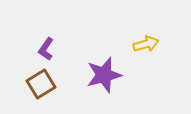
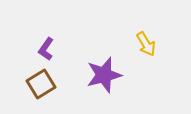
yellow arrow: rotated 75 degrees clockwise
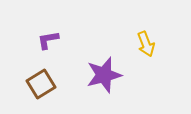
yellow arrow: rotated 10 degrees clockwise
purple L-shape: moved 2 px right, 9 px up; rotated 45 degrees clockwise
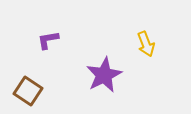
purple star: rotated 12 degrees counterclockwise
brown square: moved 13 px left, 7 px down; rotated 24 degrees counterclockwise
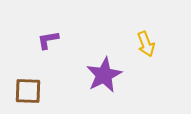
brown square: rotated 32 degrees counterclockwise
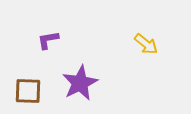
yellow arrow: rotated 30 degrees counterclockwise
purple star: moved 24 px left, 8 px down
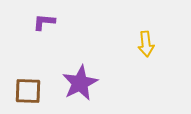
purple L-shape: moved 4 px left, 18 px up; rotated 15 degrees clockwise
yellow arrow: rotated 45 degrees clockwise
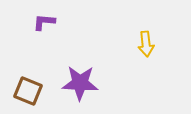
purple star: rotated 30 degrees clockwise
brown square: rotated 20 degrees clockwise
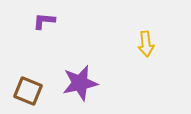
purple L-shape: moved 1 px up
purple star: rotated 15 degrees counterclockwise
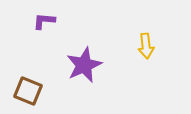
yellow arrow: moved 2 px down
purple star: moved 4 px right, 18 px up; rotated 12 degrees counterclockwise
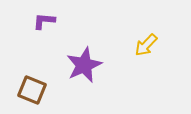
yellow arrow: moved 1 px up; rotated 50 degrees clockwise
brown square: moved 4 px right, 1 px up
